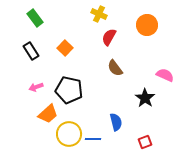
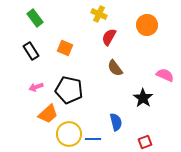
orange square: rotated 21 degrees counterclockwise
black star: moved 2 px left
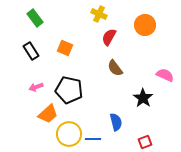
orange circle: moved 2 px left
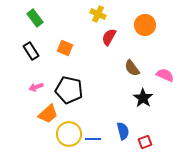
yellow cross: moved 1 px left
brown semicircle: moved 17 px right
blue semicircle: moved 7 px right, 9 px down
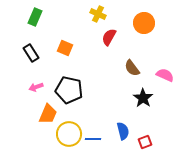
green rectangle: moved 1 px up; rotated 60 degrees clockwise
orange circle: moved 1 px left, 2 px up
black rectangle: moved 2 px down
orange trapezoid: rotated 25 degrees counterclockwise
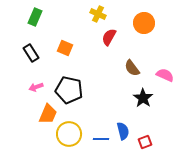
blue line: moved 8 px right
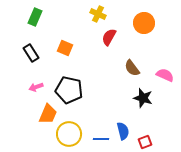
black star: rotated 18 degrees counterclockwise
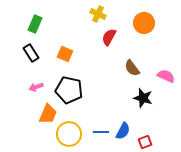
green rectangle: moved 7 px down
orange square: moved 6 px down
pink semicircle: moved 1 px right, 1 px down
blue semicircle: rotated 42 degrees clockwise
blue line: moved 7 px up
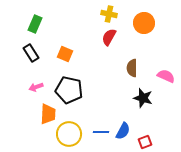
yellow cross: moved 11 px right; rotated 14 degrees counterclockwise
brown semicircle: rotated 36 degrees clockwise
orange trapezoid: rotated 20 degrees counterclockwise
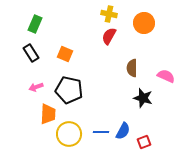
red semicircle: moved 1 px up
red square: moved 1 px left
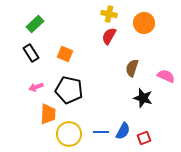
green rectangle: rotated 24 degrees clockwise
brown semicircle: rotated 18 degrees clockwise
red square: moved 4 px up
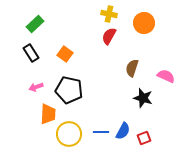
orange square: rotated 14 degrees clockwise
